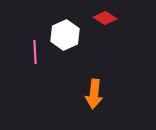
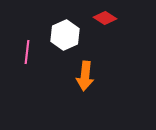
pink line: moved 8 px left; rotated 10 degrees clockwise
orange arrow: moved 9 px left, 18 px up
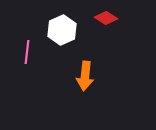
red diamond: moved 1 px right
white hexagon: moved 3 px left, 5 px up
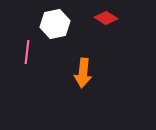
white hexagon: moved 7 px left, 6 px up; rotated 12 degrees clockwise
orange arrow: moved 2 px left, 3 px up
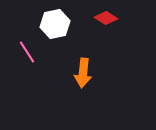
pink line: rotated 40 degrees counterclockwise
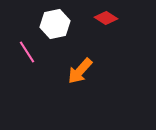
orange arrow: moved 3 px left, 2 px up; rotated 36 degrees clockwise
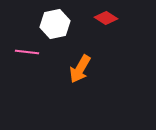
pink line: rotated 50 degrees counterclockwise
orange arrow: moved 2 px up; rotated 12 degrees counterclockwise
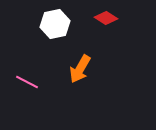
pink line: moved 30 px down; rotated 20 degrees clockwise
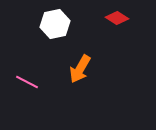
red diamond: moved 11 px right
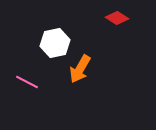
white hexagon: moved 19 px down
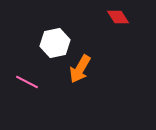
red diamond: moved 1 px right, 1 px up; rotated 25 degrees clockwise
